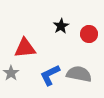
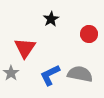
black star: moved 10 px left, 7 px up
red triangle: rotated 50 degrees counterclockwise
gray semicircle: moved 1 px right
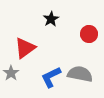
red triangle: rotated 20 degrees clockwise
blue L-shape: moved 1 px right, 2 px down
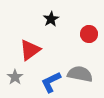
red triangle: moved 5 px right, 2 px down
gray star: moved 4 px right, 4 px down
blue L-shape: moved 5 px down
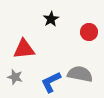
red circle: moved 2 px up
red triangle: moved 6 px left, 1 px up; rotated 30 degrees clockwise
gray star: rotated 21 degrees counterclockwise
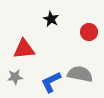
black star: rotated 14 degrees counterclockwise
gray star: rotated 21 degrees counterclockwise
